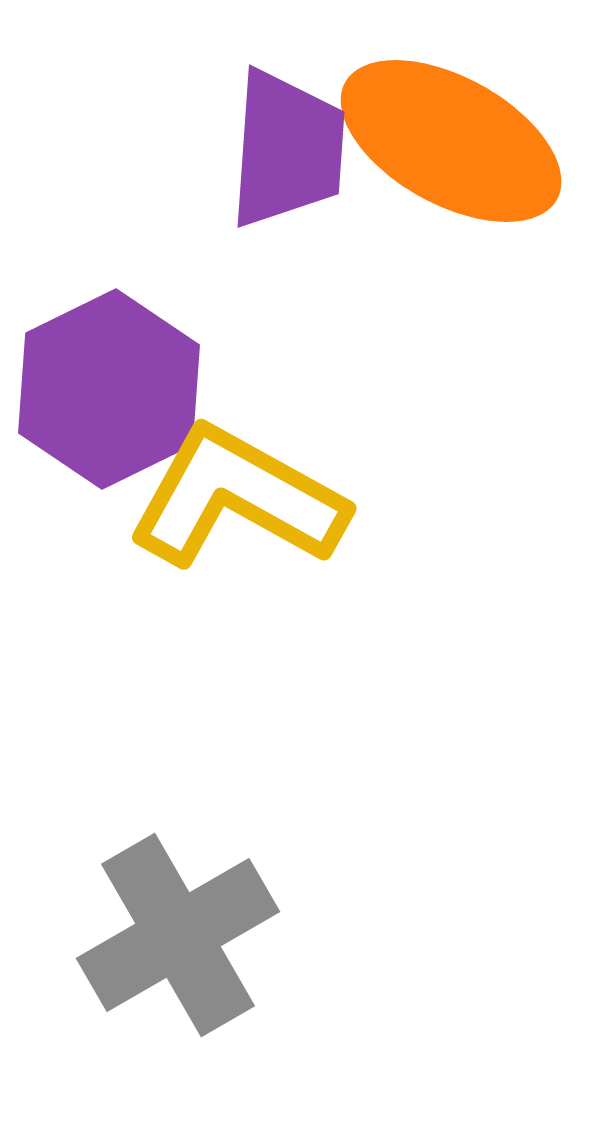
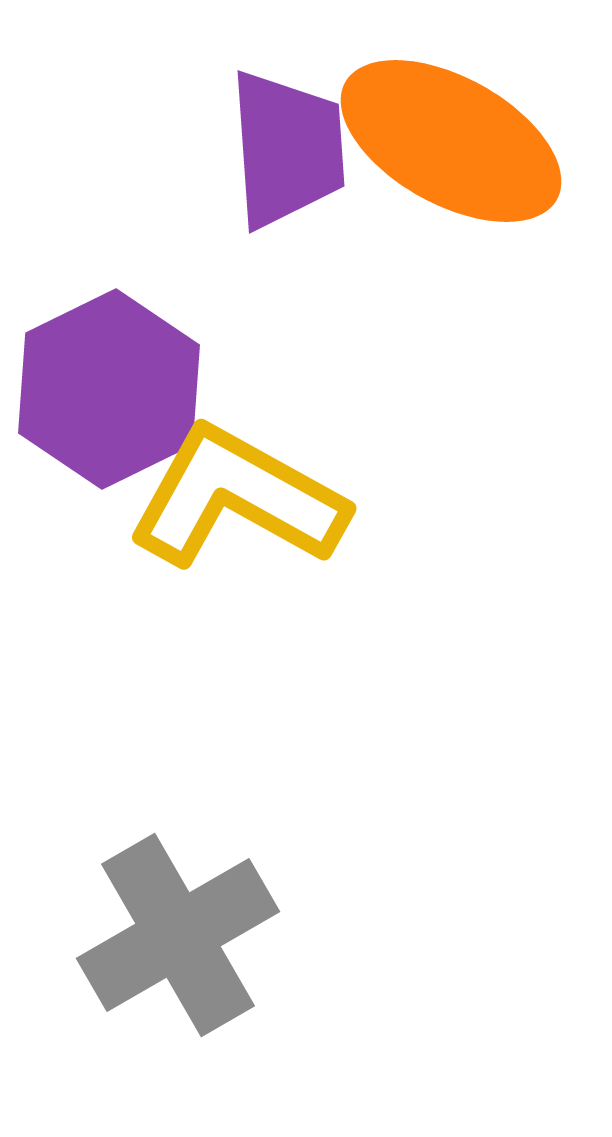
purple trapezoid: rotated 8 degrees counterclockwise
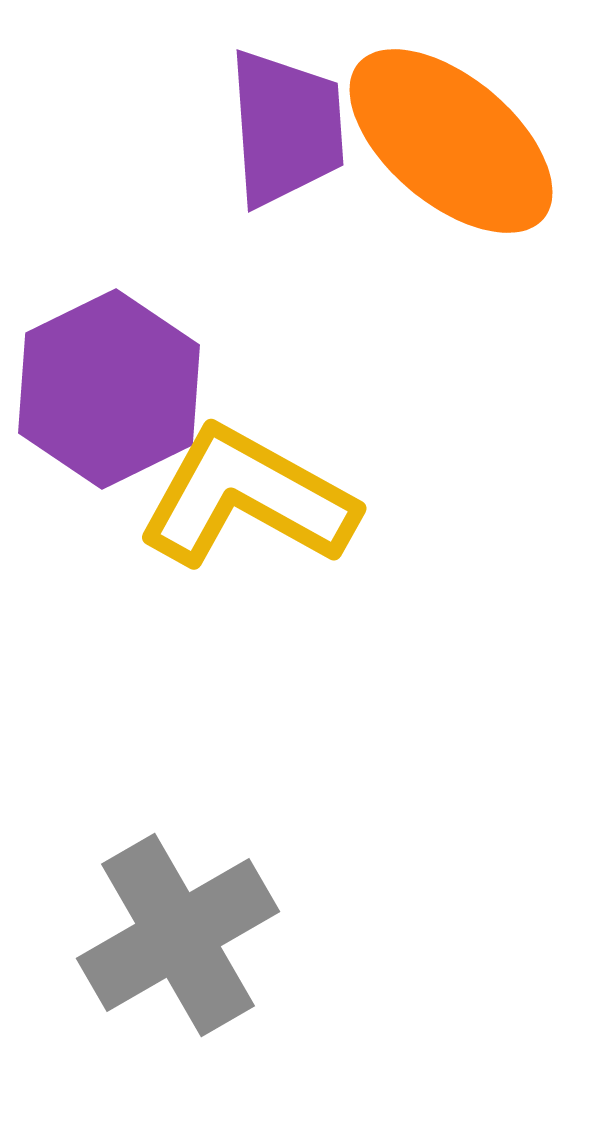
orange ellipse: rotated 11 degrees clockwise
purple trapezoid: moved 1 px left, 21 px up
yellow L-shape: moved 10 px right
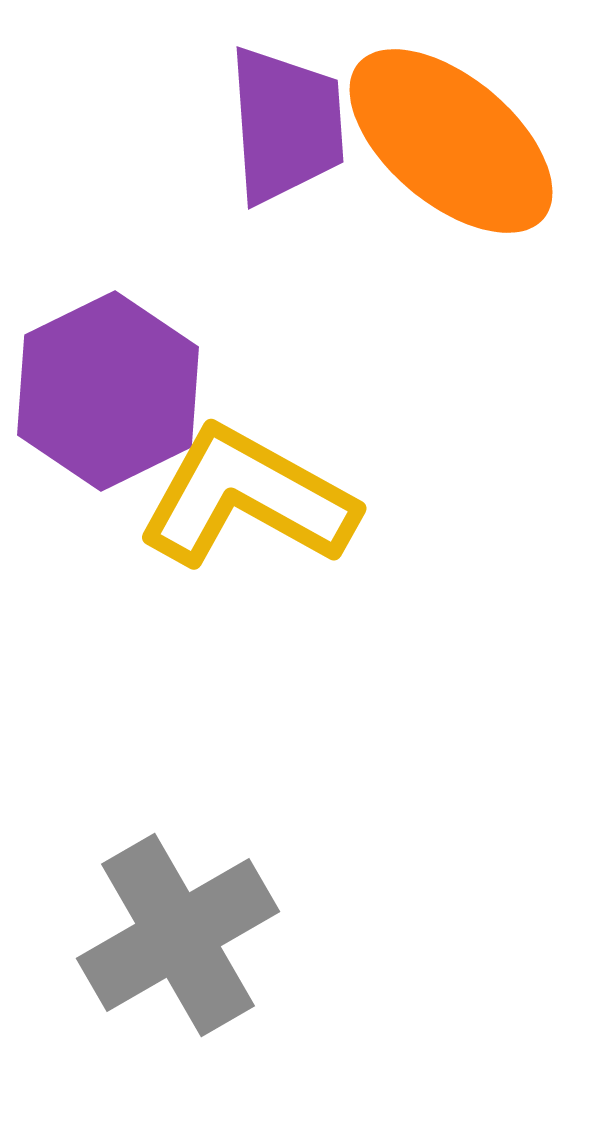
purple trapezoid: moved 3 px up
purple hexagon: moved 1 px left, 2 px down
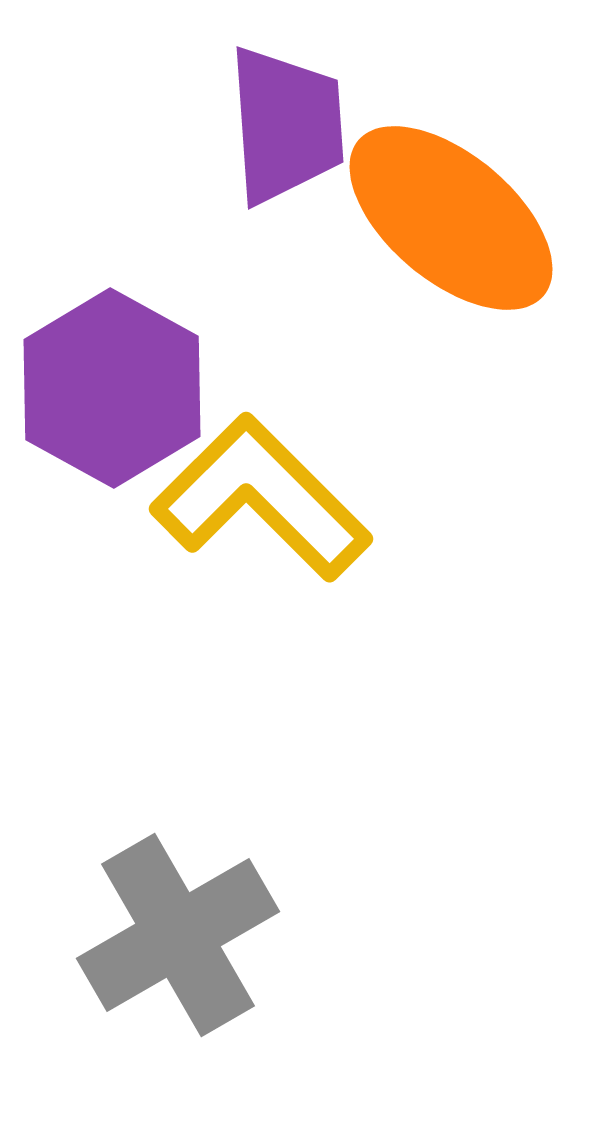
orange ellipse: moved 77 px down
purple hexagon: moved 4 px right, 3 px up; rotated 5 degrees counterclockwise
yellow L-shape: moved 14 px right; rotated 16 degrees clockwise
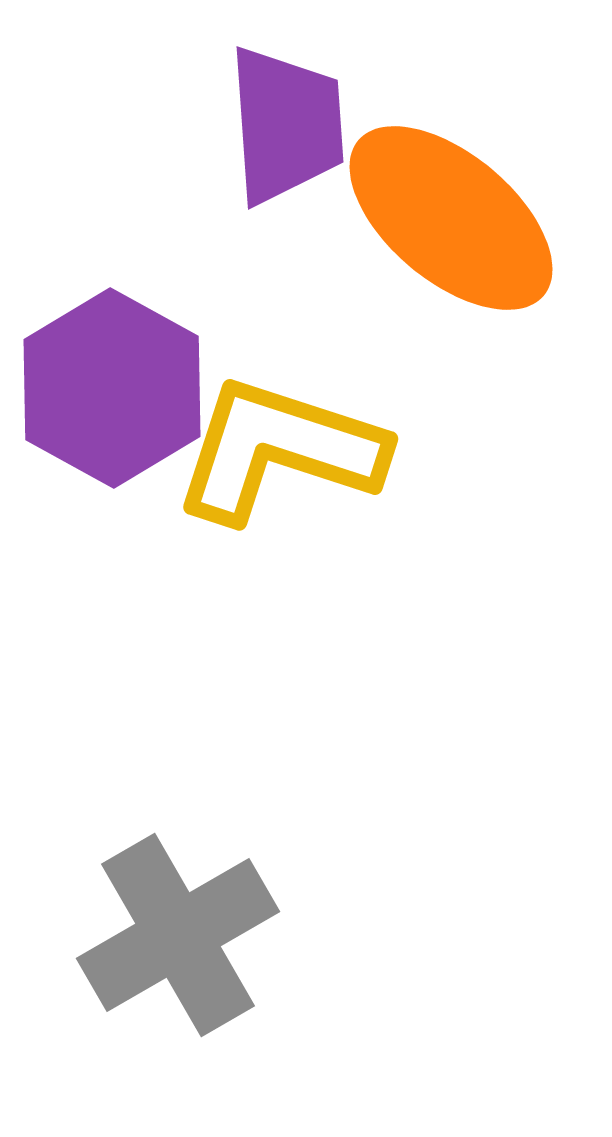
yellow L-shape: moved 18 px right, 48 px up; rotated 27 degrees counterclockwise
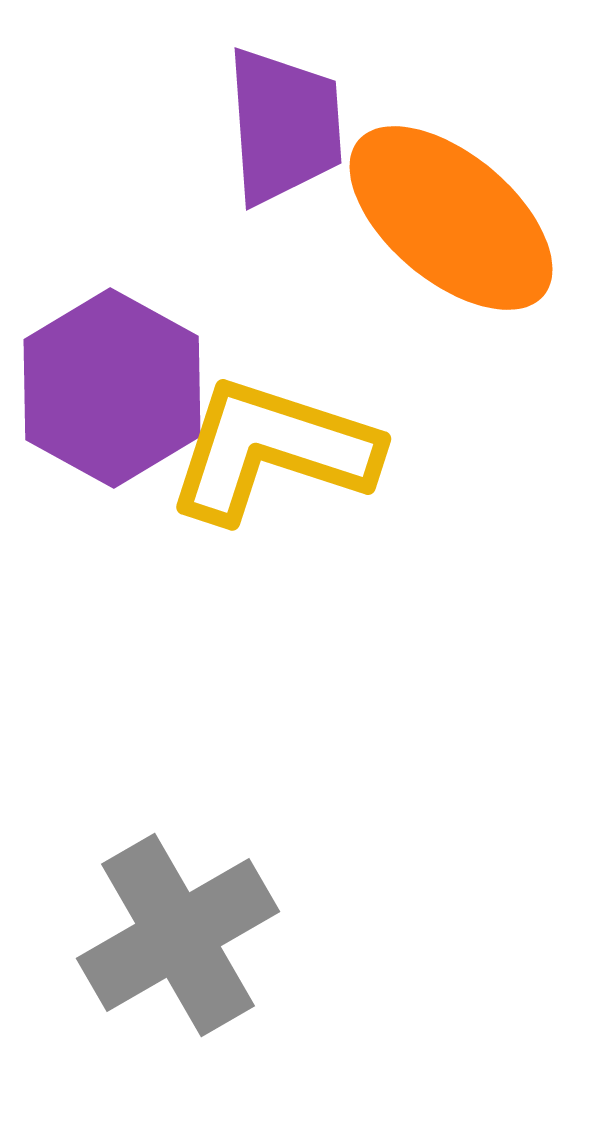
purple trapezoid: moved 2 px left, 1 px down
yellow L-shape: moved 7 px left
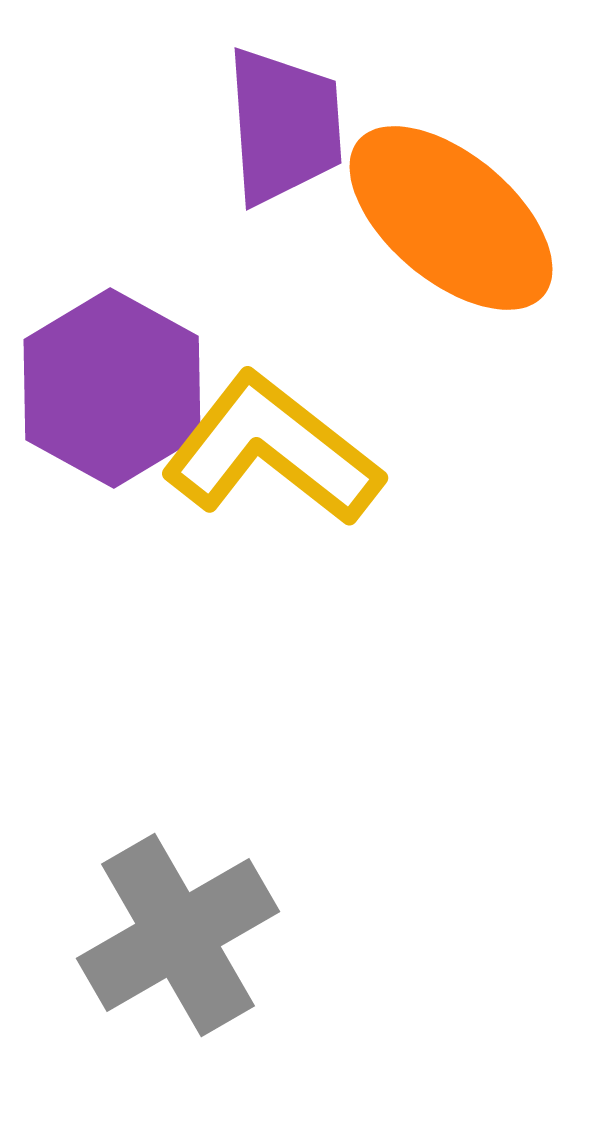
yellow L-shape: rotated 20 degrees clockwise
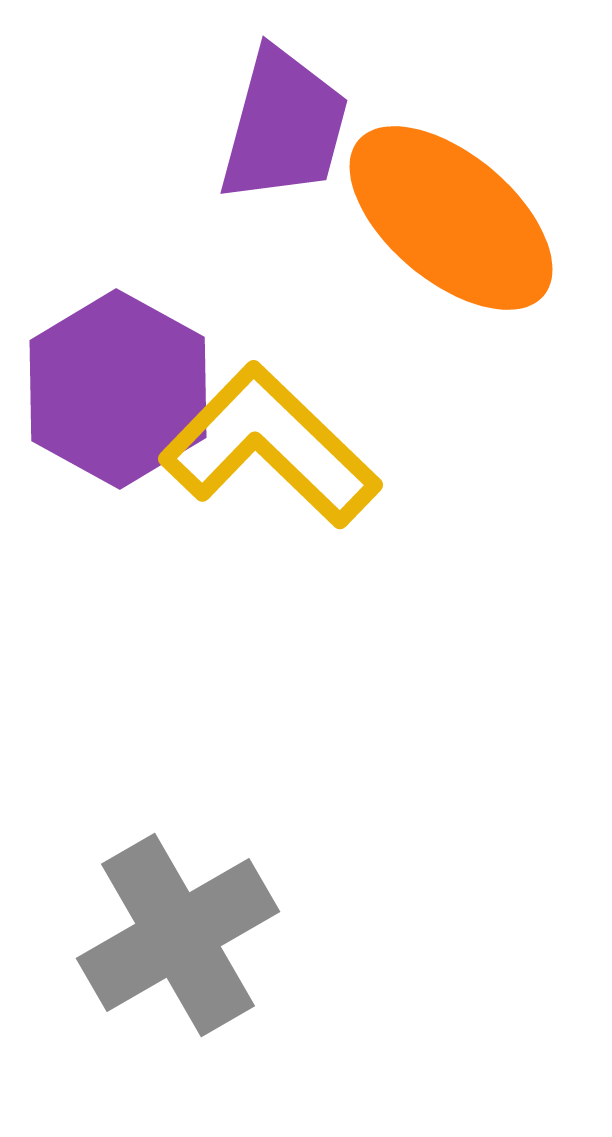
purple trapezoid: rotated 19 degrees clockwise
purple hexagon: moved 6 px right, 1 px down
yellow L-shape: moved 2 px left, 4 px up; rotated 6 degrees clockwise
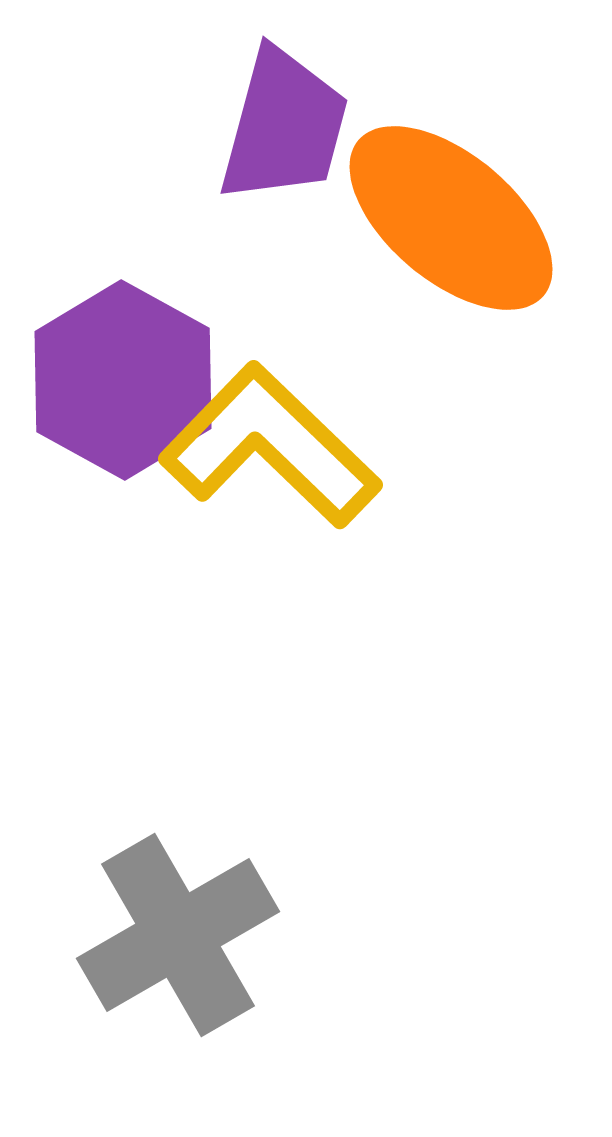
purple hexagon: moved 5 px right, 9 px up
